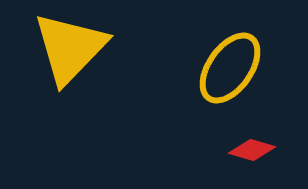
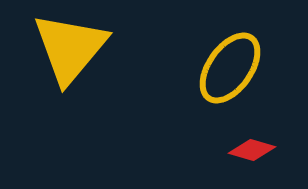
yellow triangle: rotated 4 degrees counterclockwise
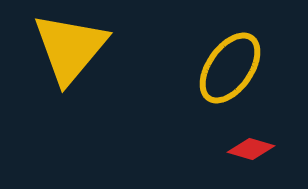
red diamond: moved 1 px left, 1 px up
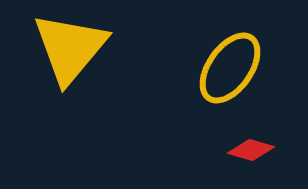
red diamond: moved 1 px down
